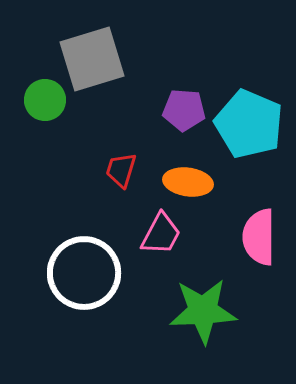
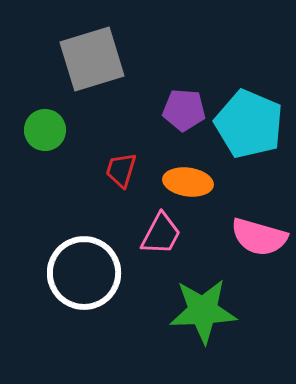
green circle: moved 30 px down
pink semicircle: rotated 74 degrees counterclockwise
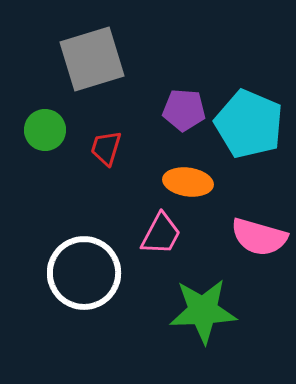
red trapezoid: moved 15 px left, 22 px up
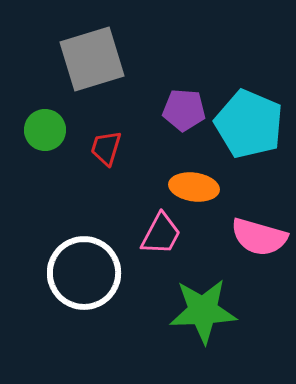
orange ellipse: moved 6 px right, 5 px down
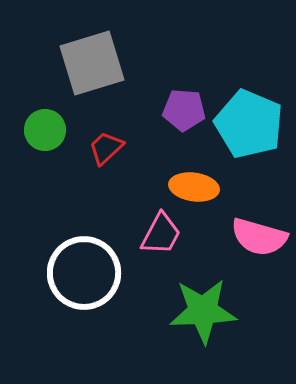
gray square: moved 4 px down
red trapezoid: rotated 30 degrees clockwise
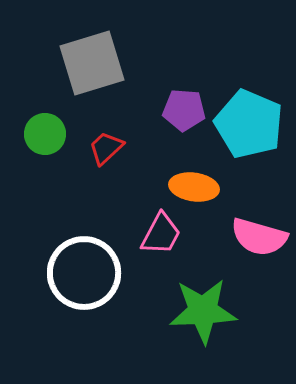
green circle: moved 4 px down
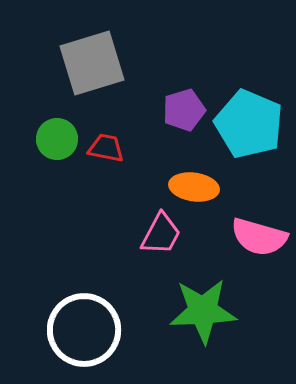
purple pentagon: rotated 21 degrees counterclockwise
green circle: moved 12 px right, 5 px down
red trapezoid: rotated 54 degrees clockwise
white circle: moved 57 px down
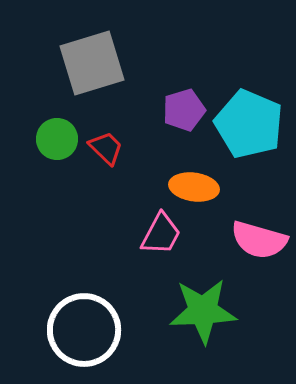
red trapezoid: rotated 33 degrees clockwise
pink semicircle: moved 3 px down
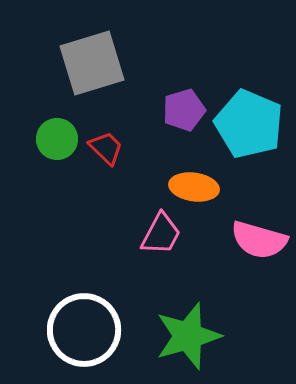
green star: moved 15 px left, 25 px down; rotated 14 degrees counterclockwise
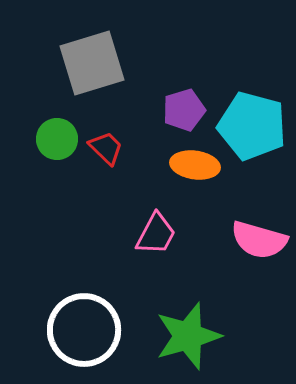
cyan pentagon: moved 3 px right, 2 px down; rotated 8 degrees counterclockwise
orange ellipse: moved 1 px right, 22 px up
pink trapezoid: moved 5 px left
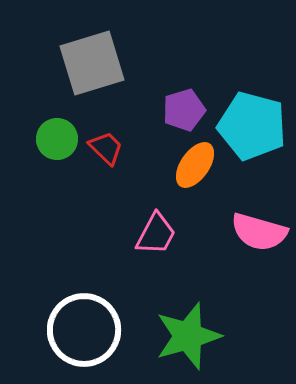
orange ellipse: rotated 63 degrees counterclockwise
pink semicircle: moved 8 px up
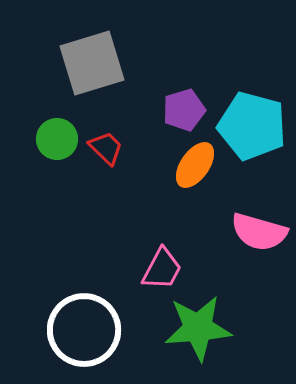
pink trapezoid: moved 6 px right, 35 px down
green star: moved 10 px right, 8 px up; rotated 12 degrees clockwise
